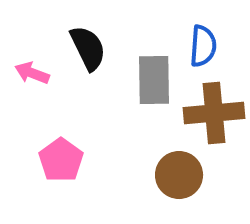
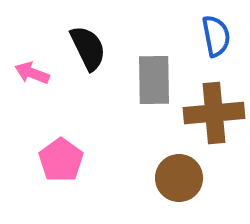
blue semicircle: moved 13 px right, 10 px up; rotated 15 degrees counterclockwise
brown circle: moved 3 px down
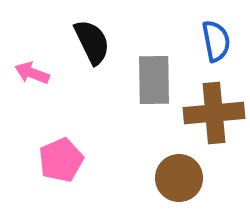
blue semicircle: moved 5 px down
black semicircle: moved 4 px right, 6 px up
pink pentagon: rotated 12 degrees clockwise
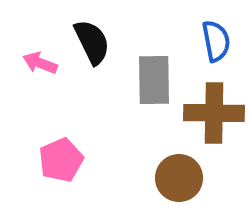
pink arrow: moved 8 px right, 10 px up
brown cross: rotated 6 degrees clockwise
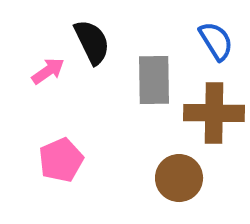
blue semicircle: rotated 21 degrees counterclockwise
pink arrow: moved 8 px right, 8 px down; rotated 124 degrees clockwise
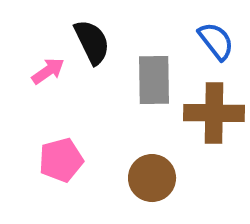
blue semicircle: rotated 6 degrees counterclockwise
pink pentagon: rotated 9 degrees clockwise
brown circle: moved 27 px left
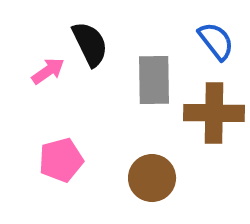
black semicircle: moved 2 px left, 2 px down
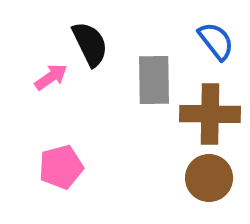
pink arrow: moved 3 px right, 6 px down
brown cross: moved 4 px left, 1 px down
pink pentagon: moved 7 px down
brown circle: moved 57 px right
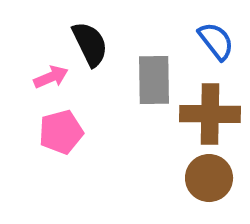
pink arrow: rotated 12 degrees clockwise
pink pentagon: moved 35 px up
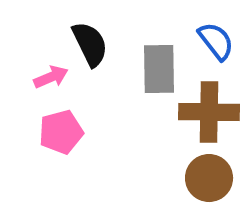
gray rectangle: moved 5 px right, 11 px up
brown cross: moved 1 px left, 2 px up
